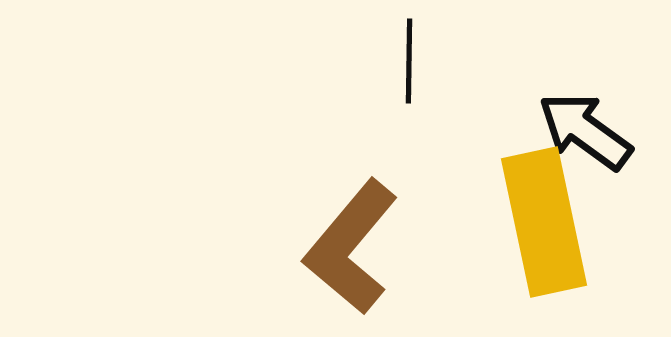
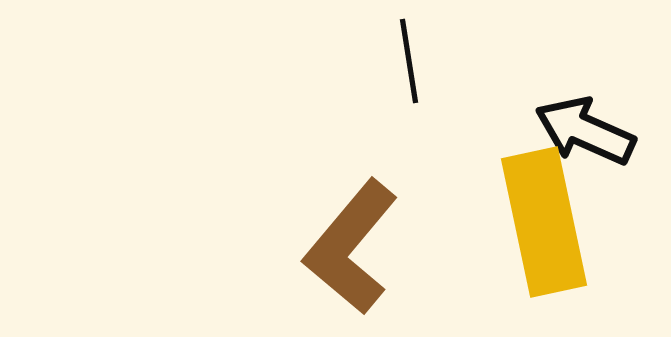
black line: rotated 10 degrees counterclockwise
black arrow: rotated 12 degrees counterclockwise
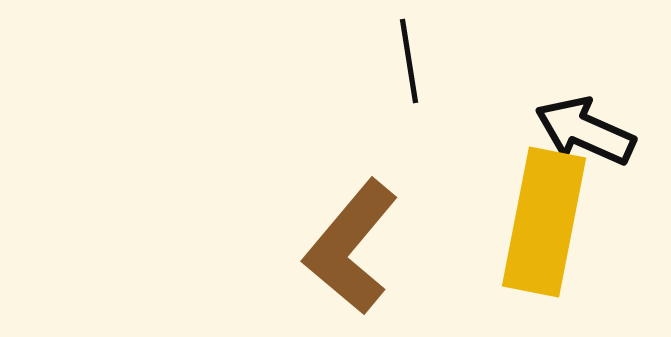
yellow rectangle: rotated 23 degrees clockwise
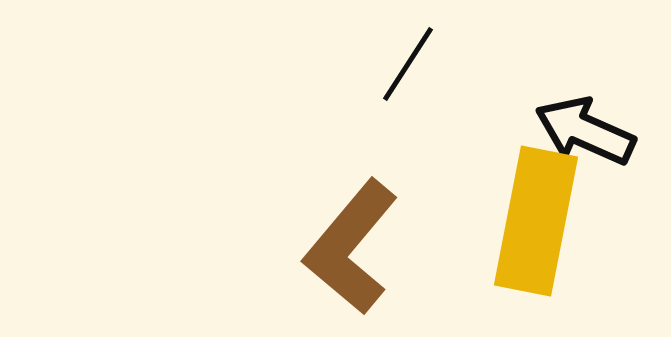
black line: moved 1 px left, 3 px down; rotated 42 degrees clockwise
yellow rectangle: moved 8 px left, 1 px up
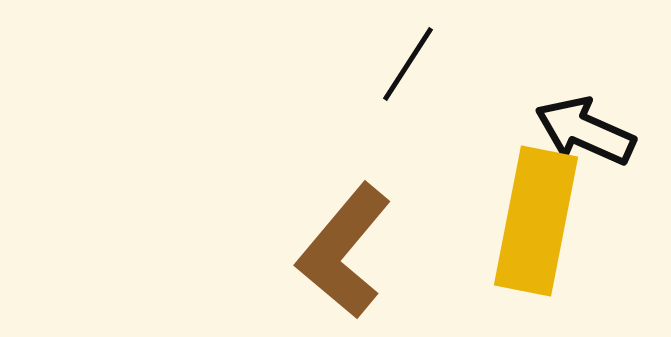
brown L-shape: moved 7 px left, 4 px down
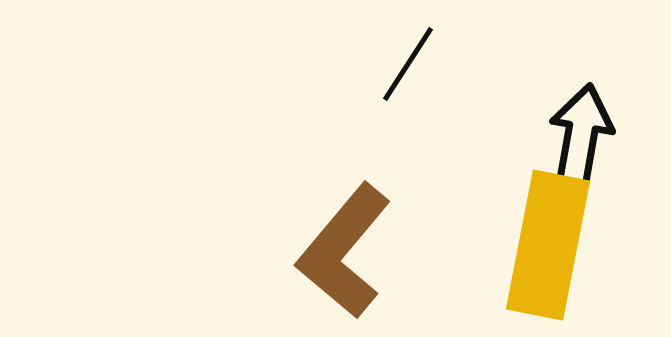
black arrow: moved 4 px left, 4 px down; rotated 76 degrees clockwise
yellow rectangle: moved 12 px right, 24 px down
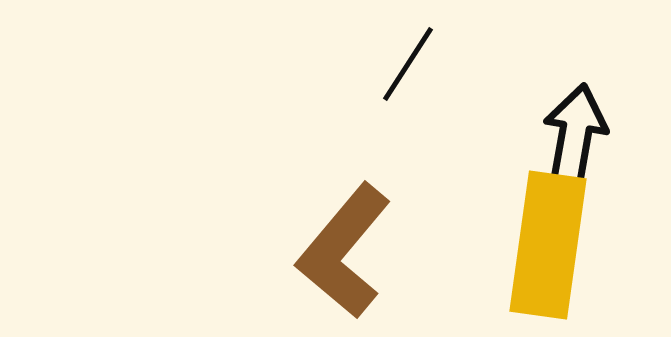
black arrow: moved 6 px left
yellow rectangle: rotated 3 degrees counterclockwise
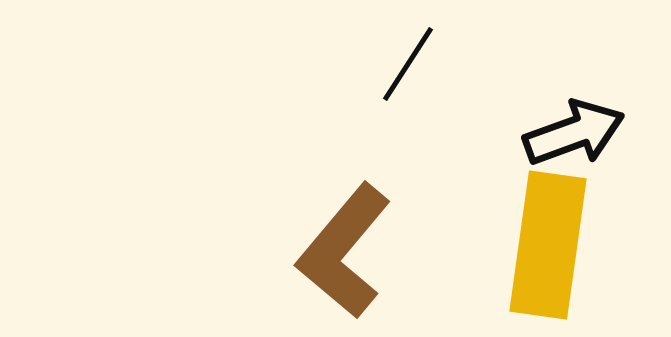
black arrow: moved 1 px left, 2 px up; rotated 60 degrees clockwise
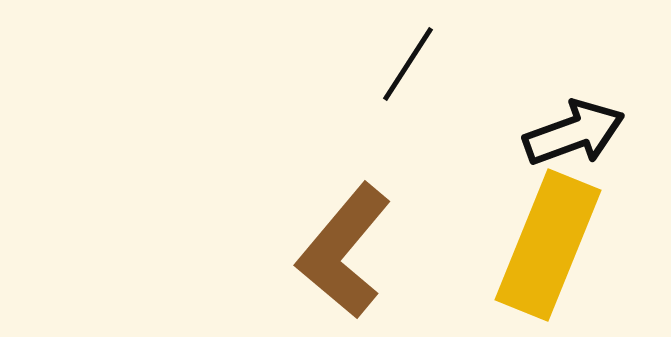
yellow rectangle: rotated 14 degrees clockwise
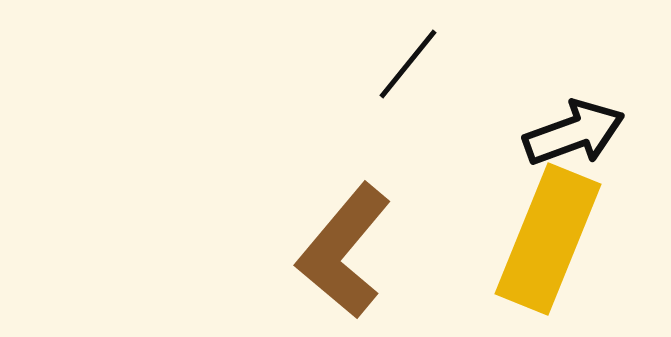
black line: rotated 6 degrees clockwise
yellow rectangle: moved 6 px up
